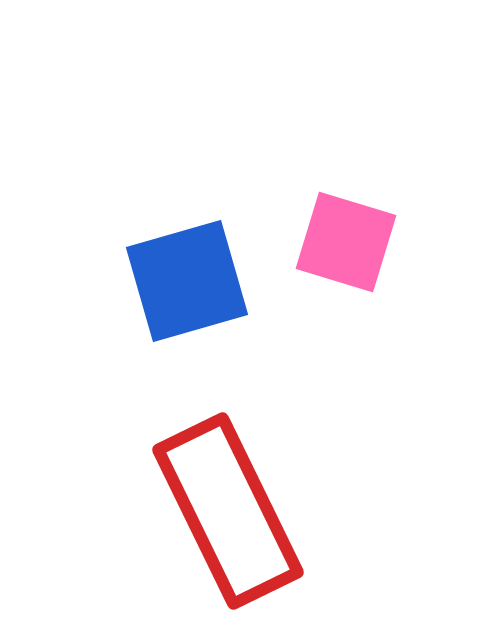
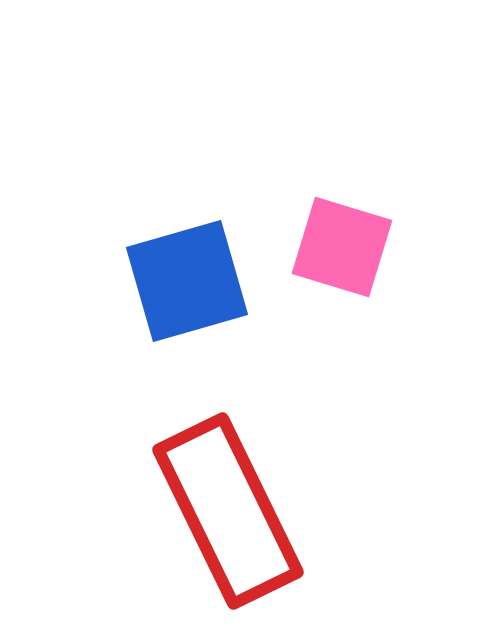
pink square: moved 4 px left, 5 px down
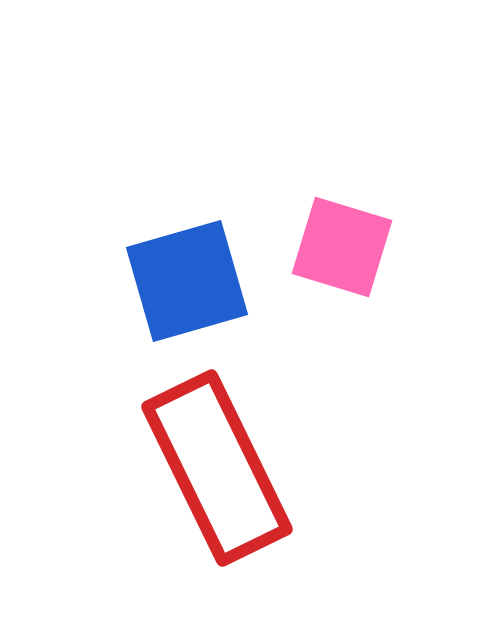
red rectangle: moved 11 px left, 43 px up
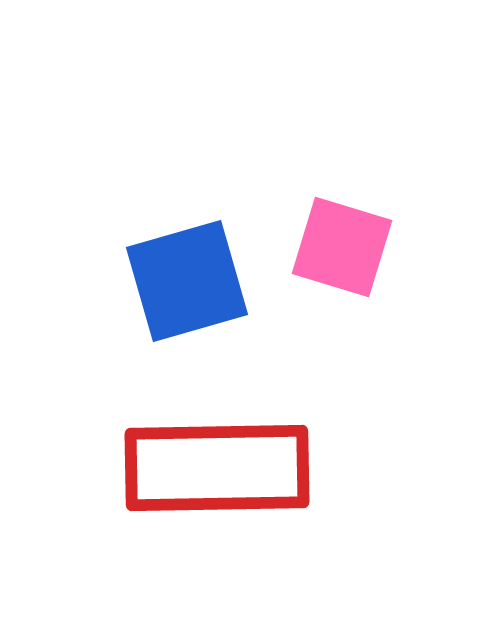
red rectangle: rotated 65 degrees counterclockwise
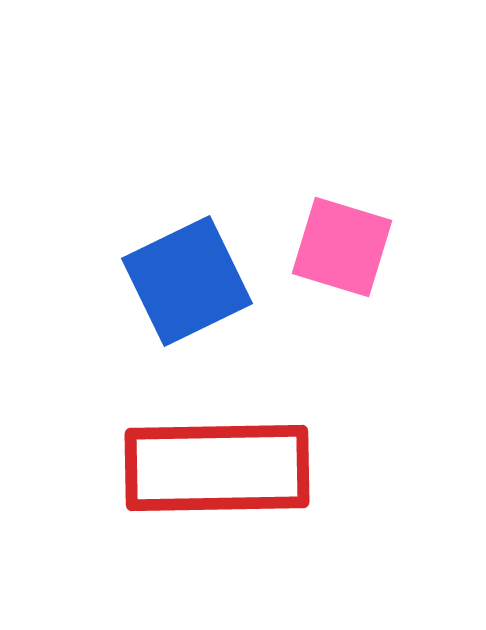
blue square: rotated 10 degrees counterclockwise
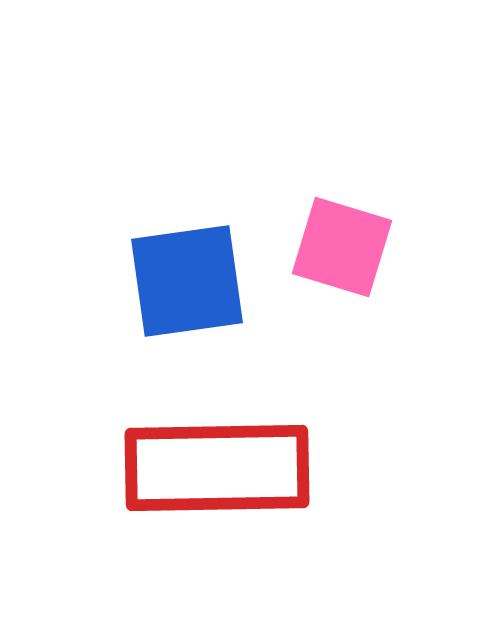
blue square: rotated 18 degrees clockwise
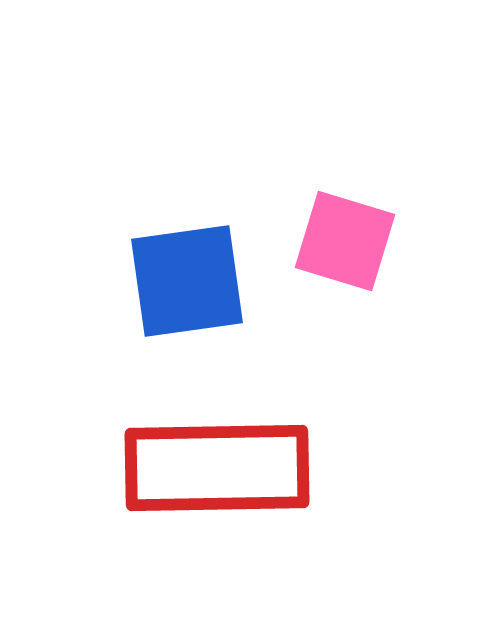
pink square: moved 3 px right, 6 px up
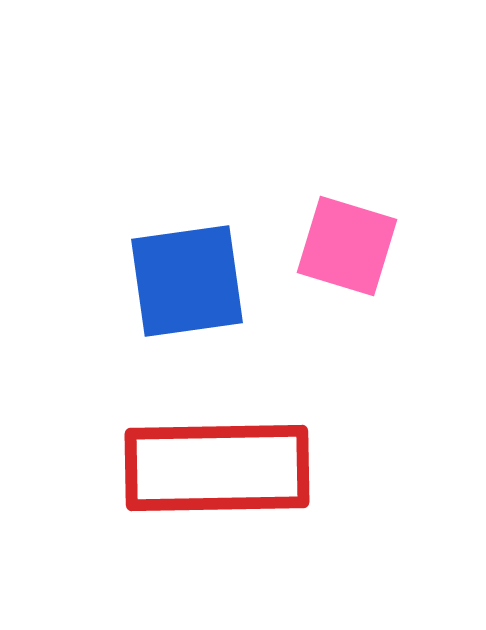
pink square: moved 2 px right, 5 px down
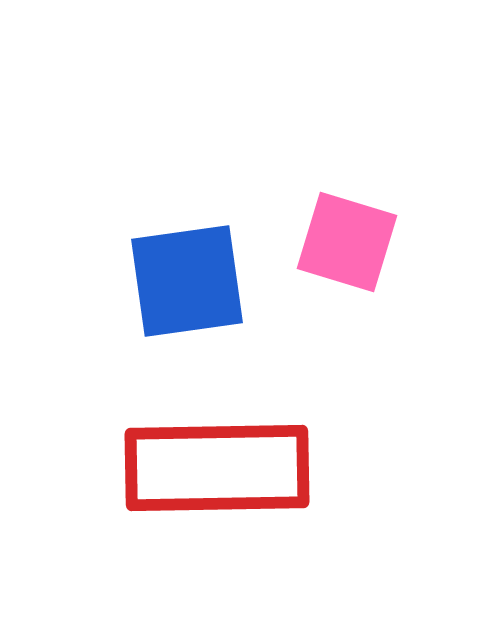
pink square: moved 4 px up
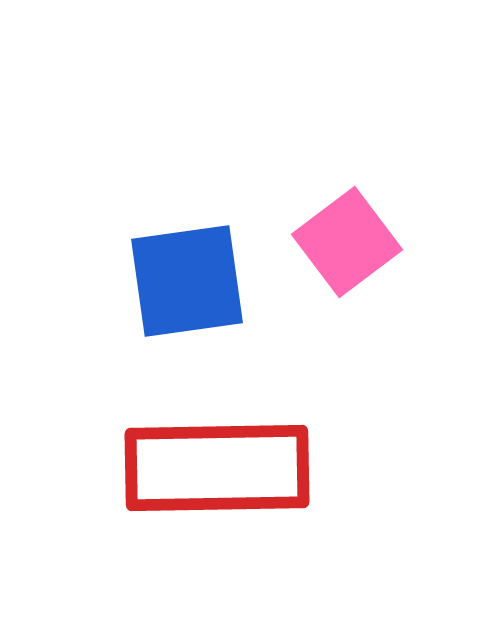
pink square: rotated 36 degrees clockwise
